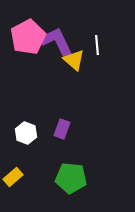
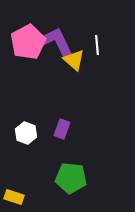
pink pentagon: moved 5 px down
yellow rectangle: moved 1 px right, 20 px down; rotated 60 degrees clockwise
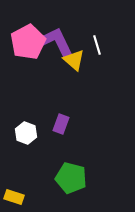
white line: rotated 12 degrees counterclockwise
purple rectangle: moved 1 px left, 5 px up
green pentagon: rotated 8 degrees clockwise
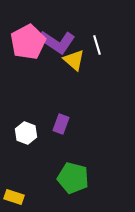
purple L-shape: rotated 150 degrees clockwise
green pentagon: moved 2 px right
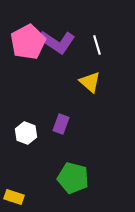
yellow triangle: moved 16 px right, 22 px down
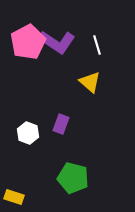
white hexagon: moved 2 px right
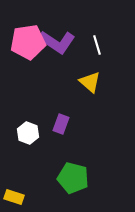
pink pentagon: rotated 20 degrees clockwise
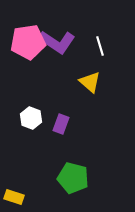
white line: moved 3 px right, 1 px down
white hexagon: moved 3 px right, 15 px up
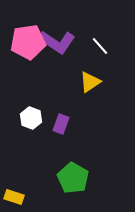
white line: rotated 24 degrees counterclockwise
yellow triangle: rotated 45 degrees clockwise
green pentagon: rotated 16 degrees clockwise
